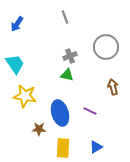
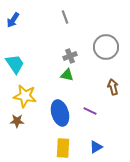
blue arrow: moved 4 px left, 4 px up
brown star: moved 22 px left, 8 px up
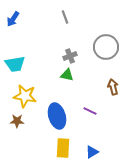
blue arrow: moved 1 px up
cyan trapezoid: rotated 115 degrees clockwise
blue ellipse: moved 3 px left, 3 px down
blue triangle: moved 4 px left, 5 px down
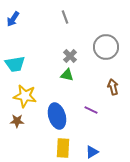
gray cross: rotated 24 degrees counterclockwise
purple line: moved 1 px right, 1 px up
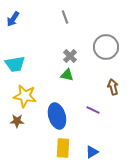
purple line: moved 2 px right
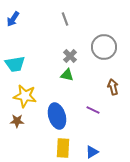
gray line: moved 2 px down
gray circle: moved 2 px left
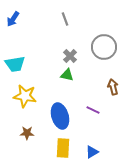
blue ellipse: moved 3 px right
brown star: moved 10 px right, 12 px down
